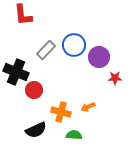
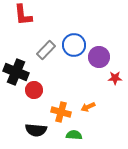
black semicircle: rotated 30 degrees clockwise
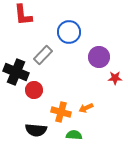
blue circle: moved 5 px left, 13 px up
gray rectangle: moved 3 px left, 5 px down
orange arrow: moved 2 px left, 1 px down
